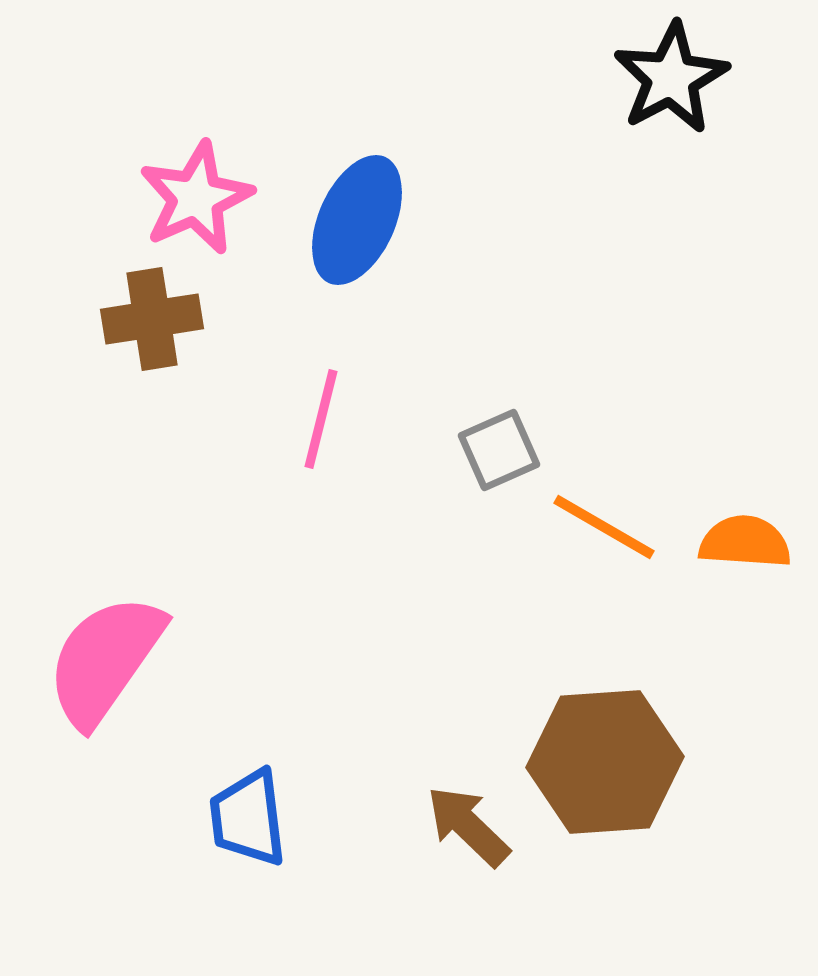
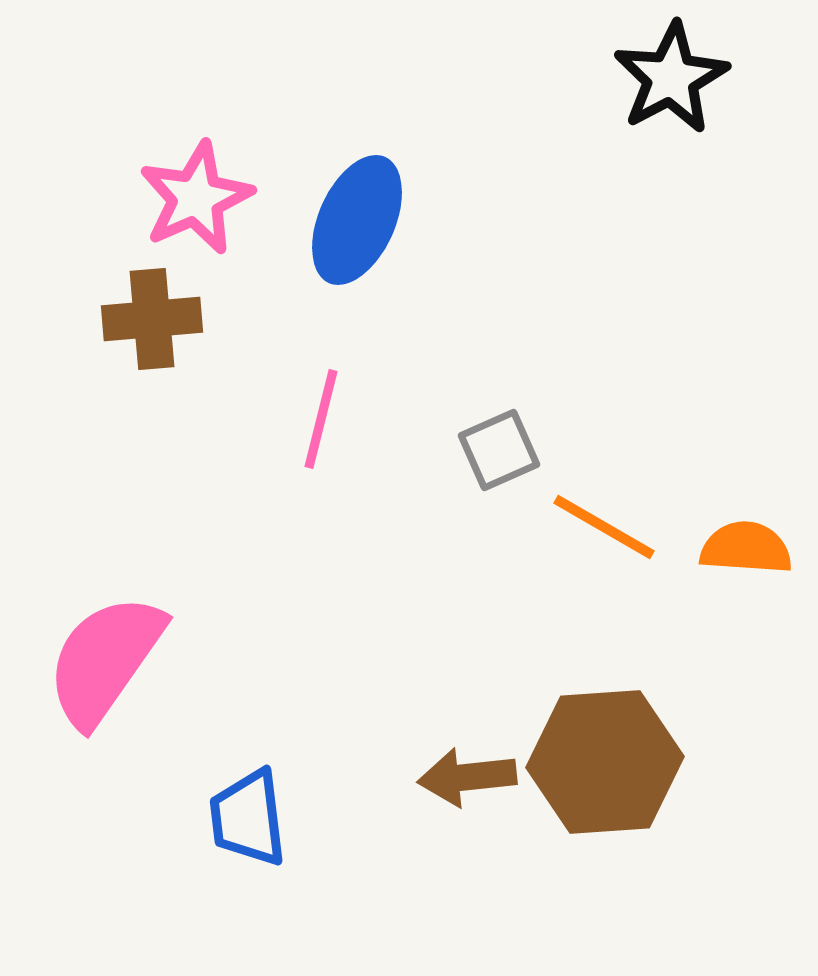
brown cross: rotated 4 degrees clockwise
orange semicircle: moved 1 px right, 6 px down
brown arrow: moved 1 px left, 49 px up; rotated 50 degrees counterclockwise
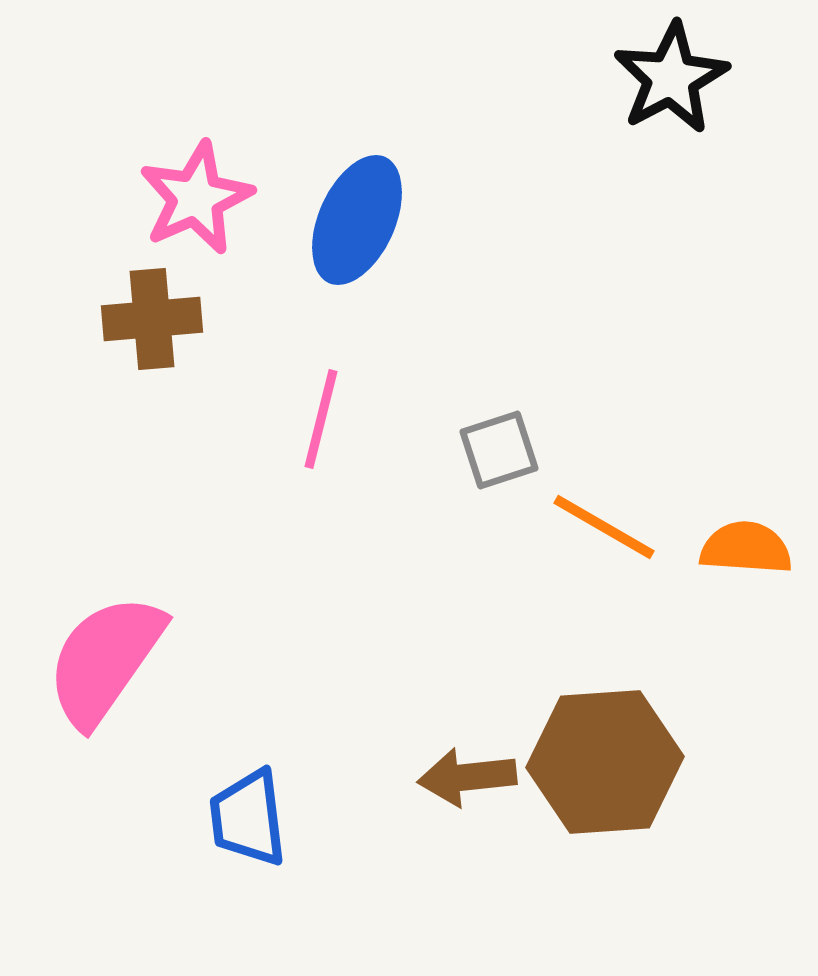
gray square: rotated 6 degrees clockwise
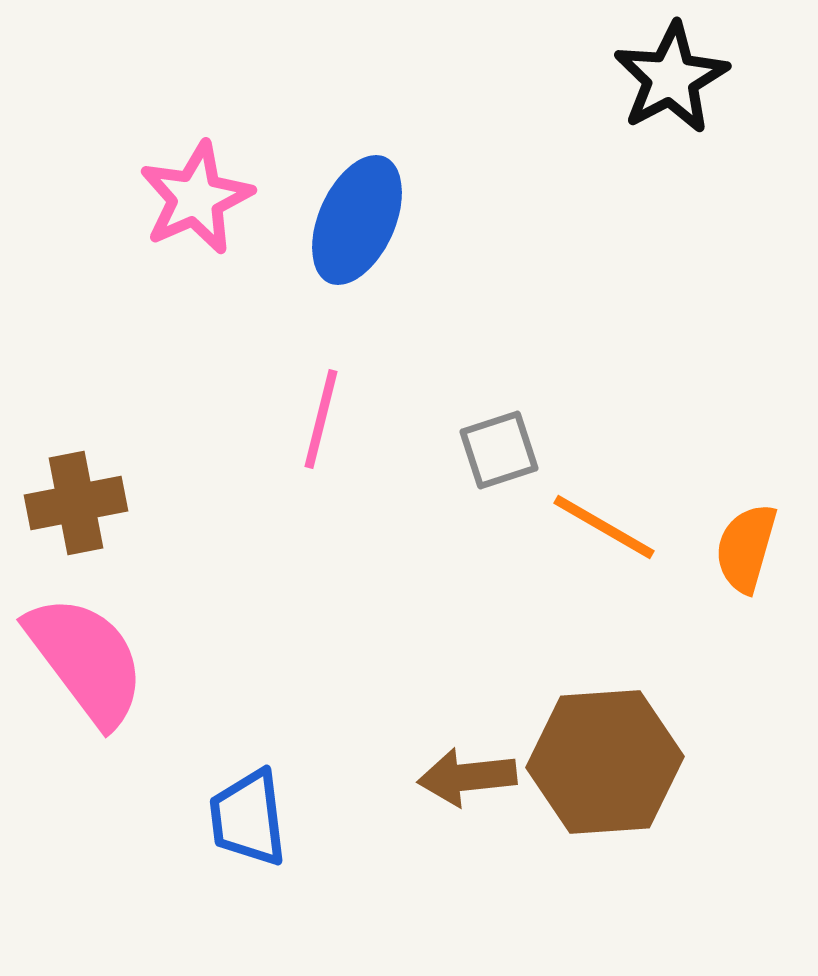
brown cross: moved 76 px left, 184 px down; rotated 6 degrees counterclockwise
orange semicircle: rotated 78 degrees counterclockwise
pink semicircle: moved 19 px left; rotated 108 degrees clockwise
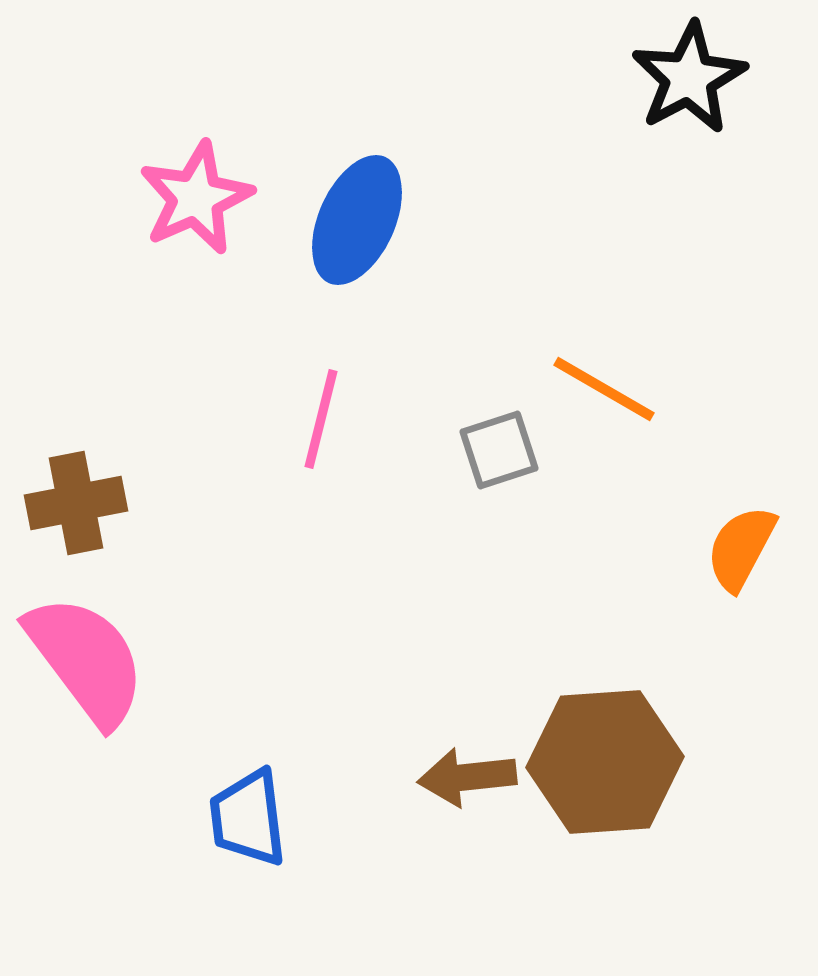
black star: moved 18 px right
orange line: moved 138 px up
orange semicircle: moved 5 px left; rotated 12 degrees clockwise
